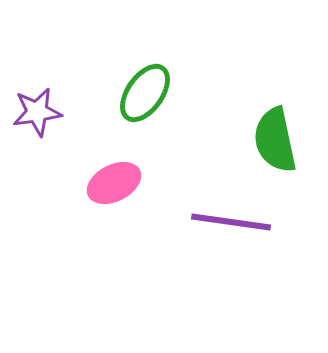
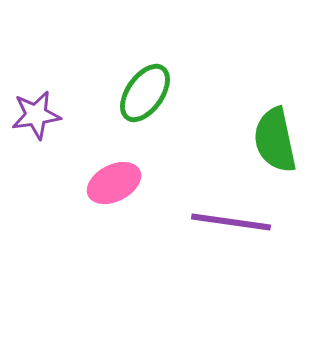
purple star: moved 1 px left, 3 px down
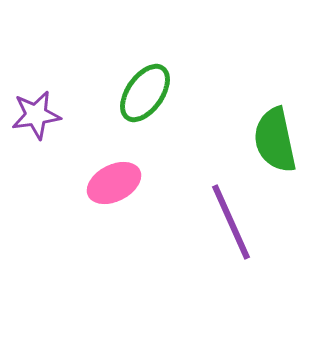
purple line: rotated 58 degrees clockwise
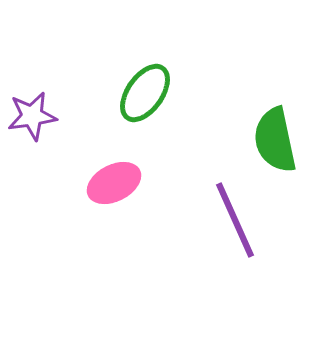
purple star: moved 4 px left, 1 px down
purple line: moved 4 px right, 2 px up
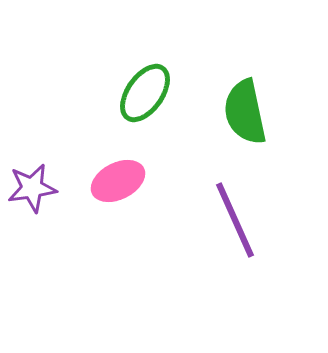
purple star: moved 72 px down
green semicircle: moved 30 px left, 28 px up
pink ellipse: moved 4 px right, 2 px up
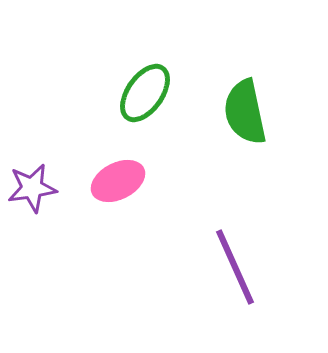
purple line: moved 47 px down
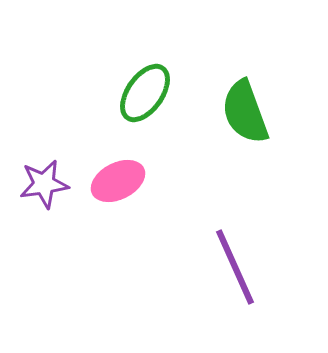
green semicircle: rotated 8 degrees counterclockwise
purple star: moved 12 px right, 4 px up
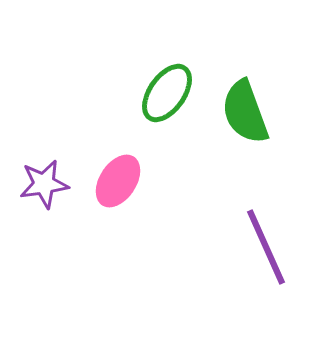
green ellipse: moved 22 px right
pink ellipse: rotated 30 degrees counterclockwise
purple line: moved 31 px right, 20 px up
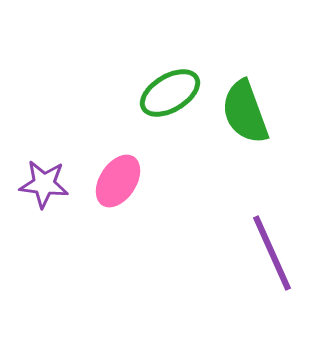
green ellipse: moved 3 px right; rotated 24 degrees clockwise
purple star: rotated 15 degrees clockwise
purple line: moved 6 px right, 6 px down
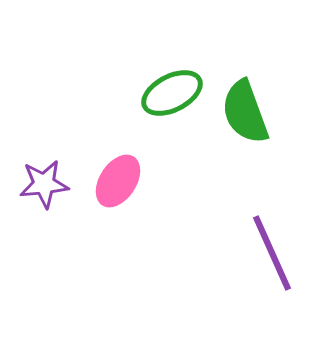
green ellipse: moved 2 px right; rotated 4 degrees clockwise
purple star: rotated 12 degrees counterclockwise
